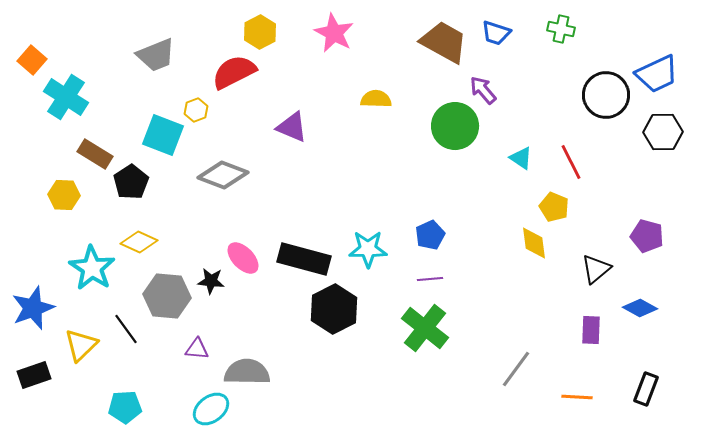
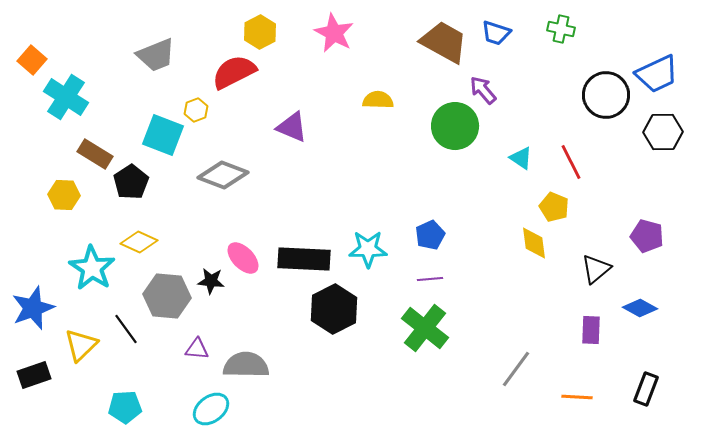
yellow semicircle at (376, 99): moved 2 px right, 1 px down
black rectangle at (304, 259): rotated 12 degrees counterclockwise
gray semicircle at (247, 372): moved 1 px left, 7 px up
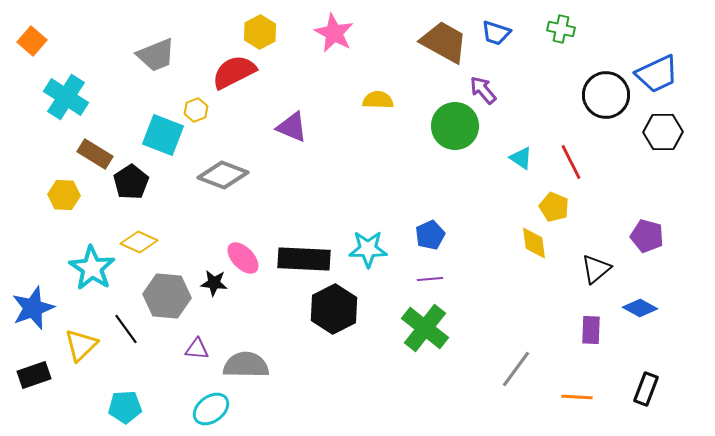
orange square at (32, 60): moved 19 px up
black star at (211, 281): moved 3 px right, 2 px down
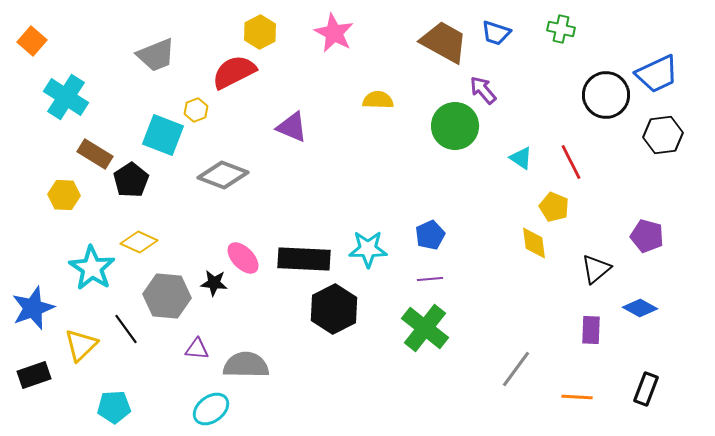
black hexagon at (663, 132): moved 3 px down; rotated 6 degrees counterclockwise
black pentagon at (131, 182): moved 2 px up
cyan pentagon at (125, 407): moved 11 px left
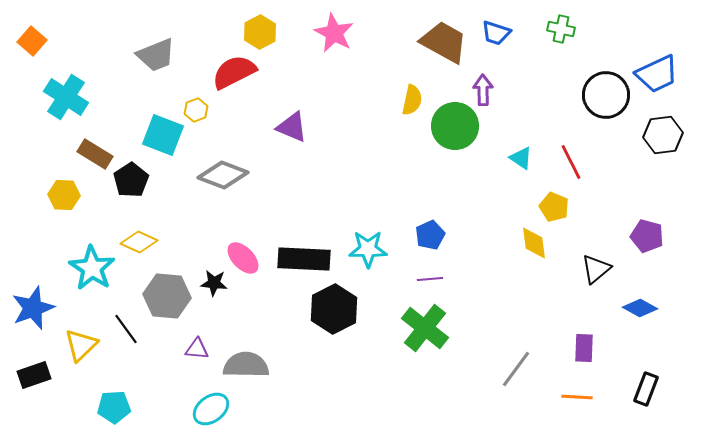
purple arrow at (483, 90): rotated 40 degrees clockwise
yellow semicircle at (378, 100): moved 34 px right; rotated 100 degrees clockwise
purple rectangle at (591, 330): moved 7 px left, 18 px down
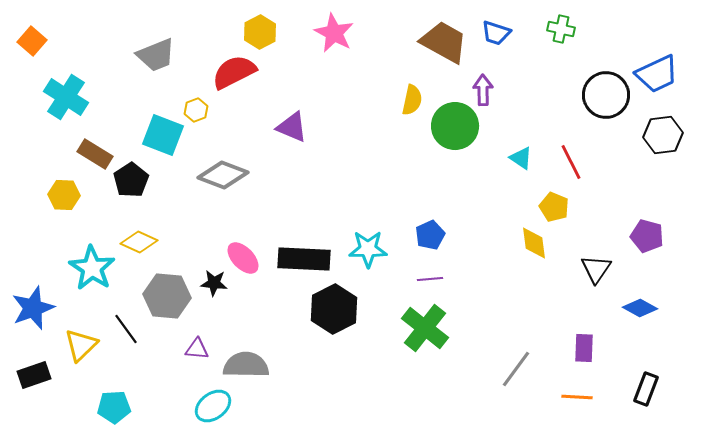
black triangle at (596, 269): rotated 16 degrees counterclockwise
cyan ellipse at (211, 409): moved 2 px right, 3 px up
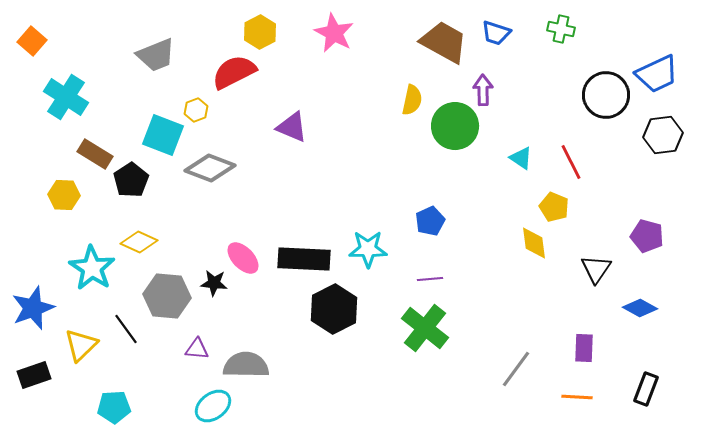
gray diamond at (223, 175): moved 13 px left, 7 px up
blue pentagon at (430, 235): moved 14 px up
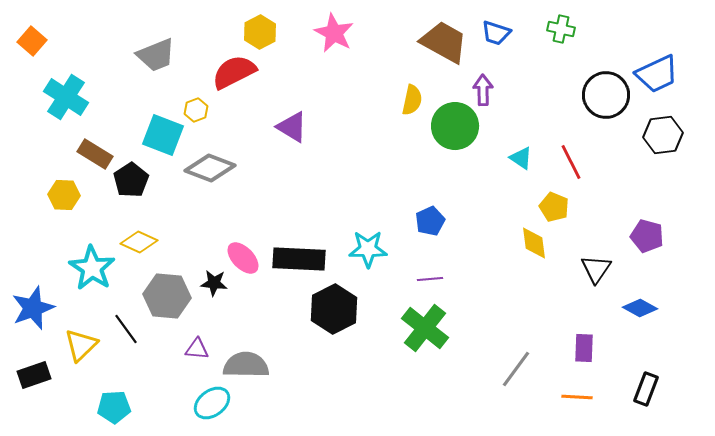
purple triangle at (292, 127): rotated 8 degrees clockwise
black rectangle at (304, 259): moved 5 px left
cyan ellipse at (213, 406): moved 1 px left, 3 px up
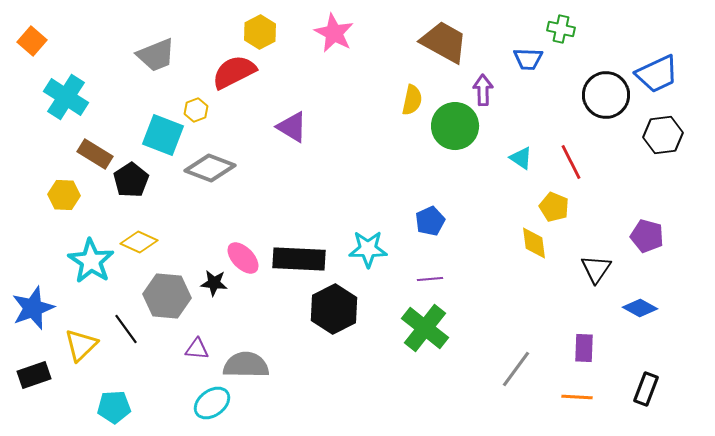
blue trapezoid at (496, 33): moved 32 px right, 26 px down; rotated 16 degrees counterclockwise
cyan star at (92, 268): moved 1 px left, 7 px up
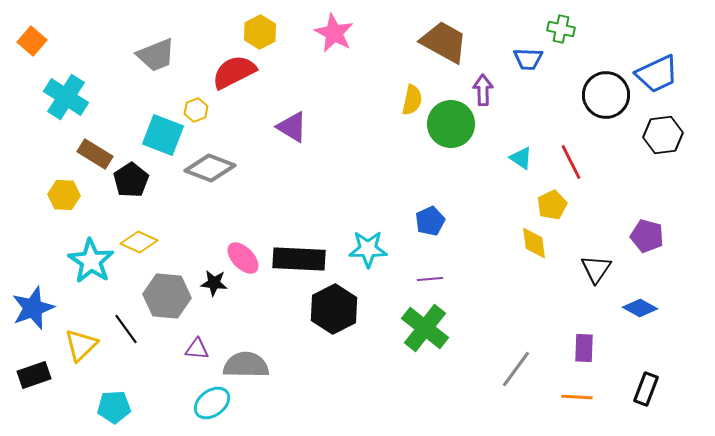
green circle at (455, 126): moved 4 px left, 2 px up
yellow pentagon at (554, 207): moved 2 px left, 2 px up; rotated 24 degrees clockwise
